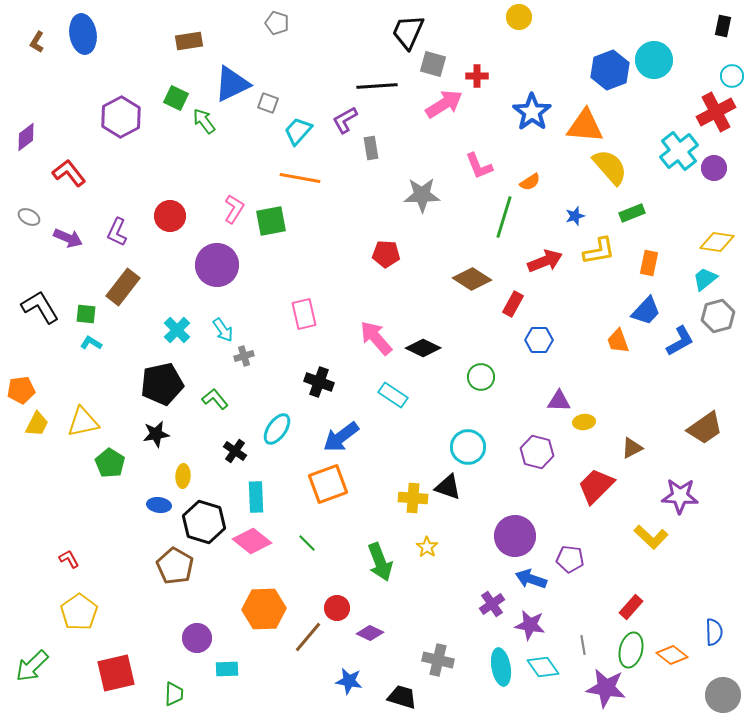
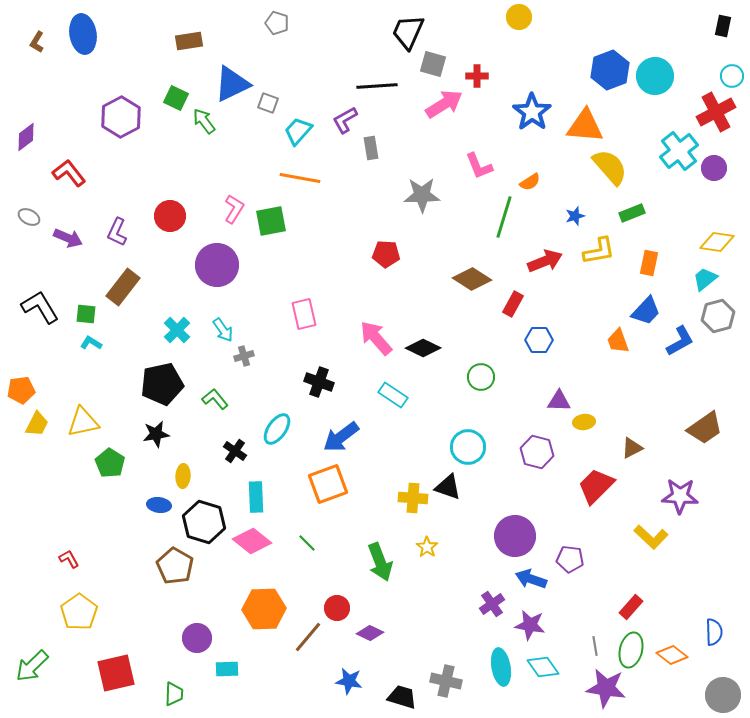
cyan circle at (654, 60): moved 1 px right, 16 px down
gray line at (583, 645): moved 12 px right, 1 px down
gray cross at (438, 660): moved 8 px right, 21 px down
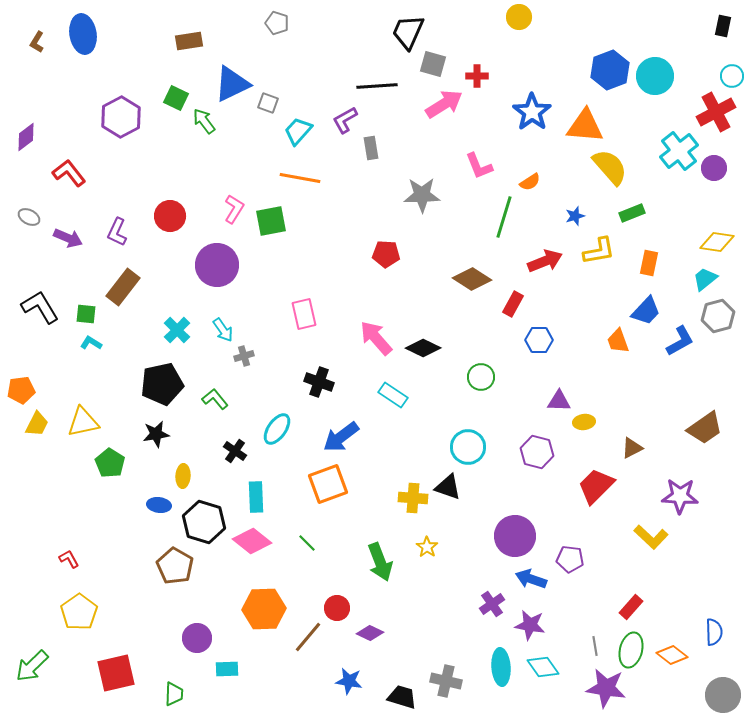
cyan ellipse at (501, 667): rotated 6 degrees clockwise
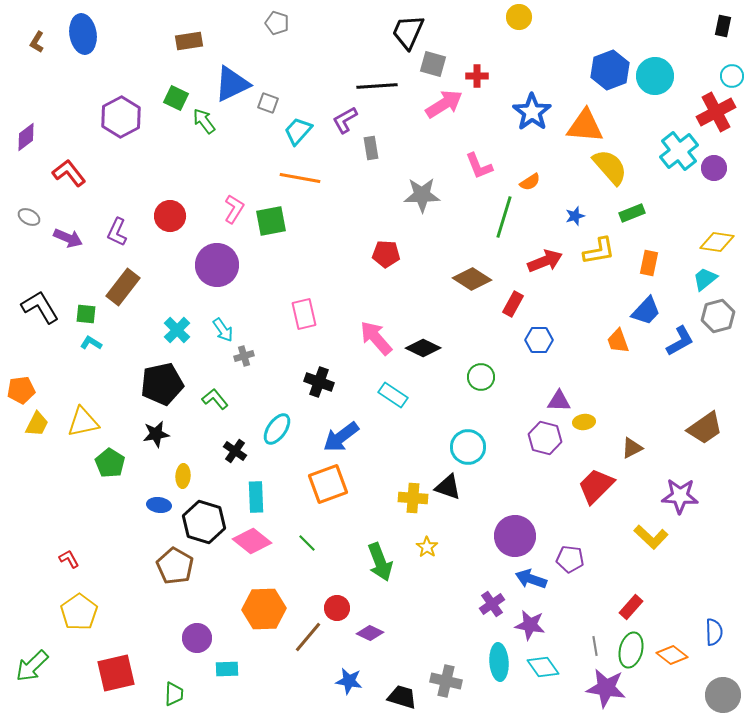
purple hexagon at (537, 452): moved 8 px right, 14 px up
cyan ellipse at (501, 667): moved 2 px left, 5 px up
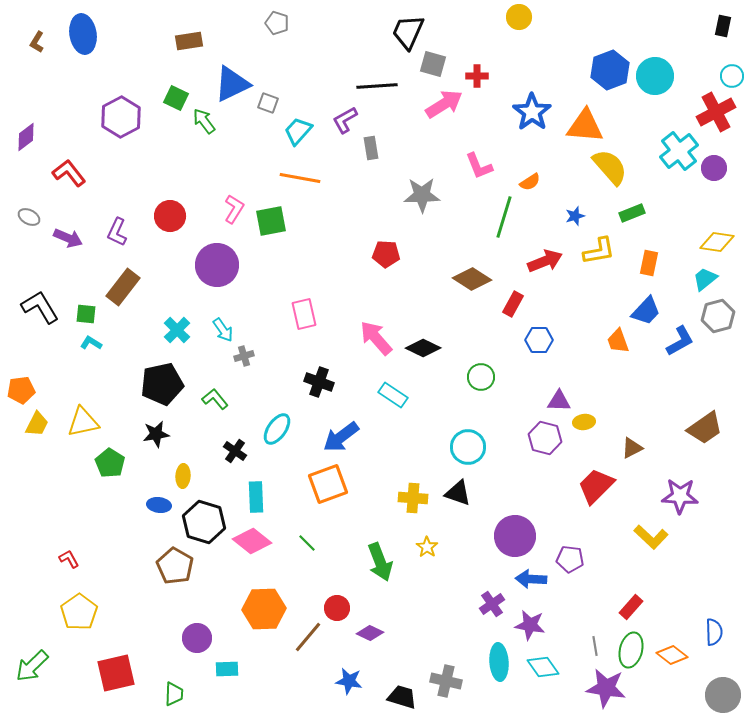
black triangle at (448, 487): moved 10 px right, 6 px down
blue arrow at (531, 579): rotated 16 degrees counterclockwise
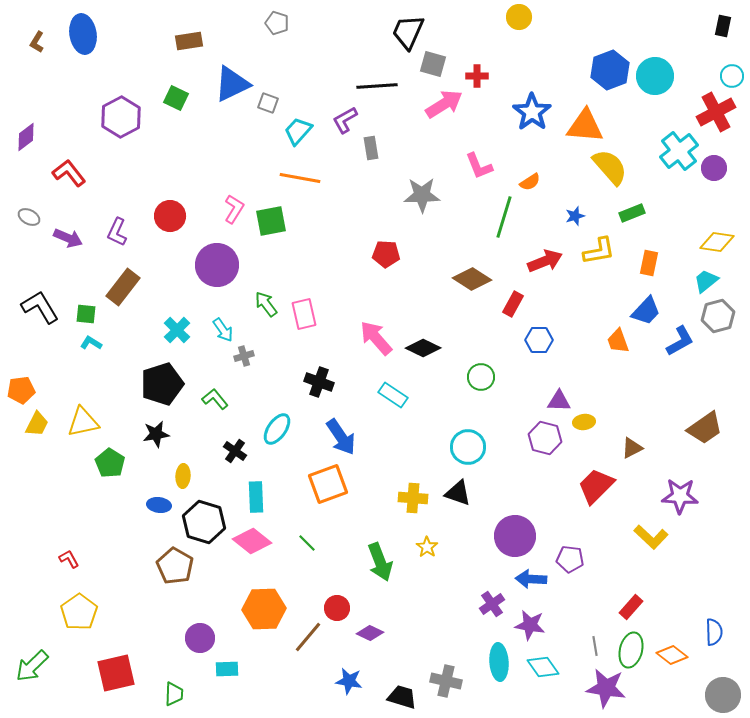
green arrow at (204, 121): moved 62 px right, 183 px down
cyan trapezoid at (705, 279): moved 1 px right, 2 px down
black pentagon at (162, 384): rotated 6 degrees counterclockwise
blue arrow at (341, 437): rotated 87 degrees counterclockwise
purple circle at (197, 638): moved 3 px right
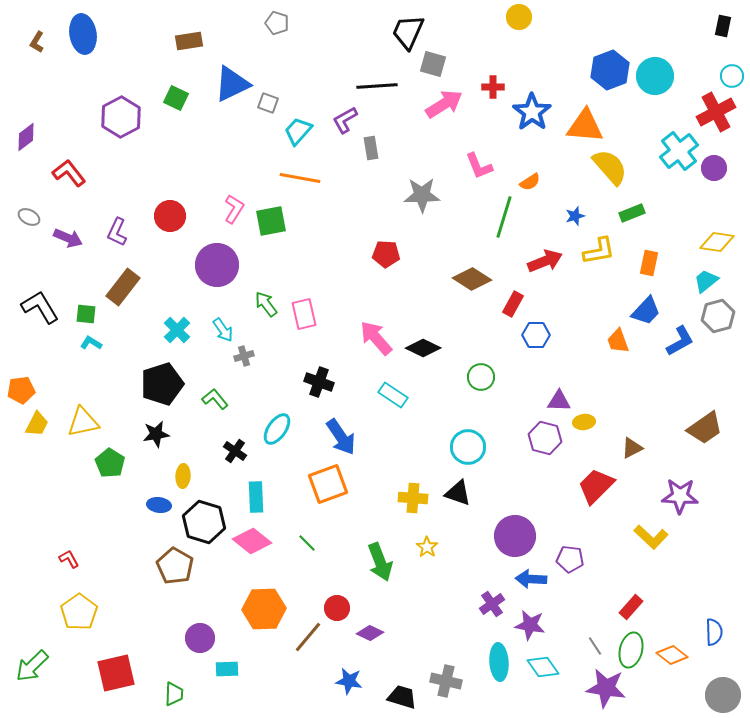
red cross at (477, 76): moved 16 px right, 11 px down
blue hexagon at (539, 340): moved 3 px left, 5 px up
gray line at (595, 646): rotated 24 degrees counterclockwise
